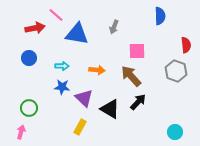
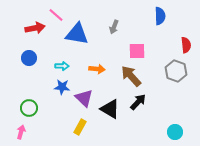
orange arrow: moved 1 px up
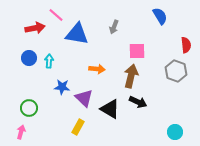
blue semicircle: rotated 30 degrees counterclockwise
cyan arrow: moved 13 px left, 5 px up; rotated 88 degrees counterclockwise
brown arrow: rotated 55 degrees clockwise
black arrow: rotated 72 degrees clockwise
yellow rectangle: moved 2 px left
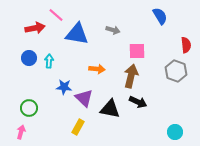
gray arrow: moved 1 px left, 3 px down; rotated 96 degrees counterclockwise
blue star: moved 2 px right
black triangle: rotated 20 degrees counterclockwise
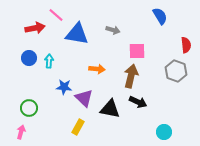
cyan circle: moved 11 px left
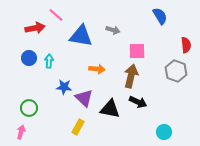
blue triangle: moved 4 px right, 2 px down
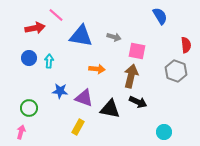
gray arrow: moved 1 px right, 7 px down
pink square: rotated 12 degrees clockwise
blue star: moved 4 px left, 4 px down
purple triangle: rotated 24 degrees counterclockwise
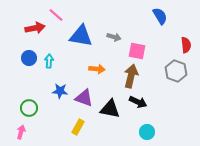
cyan circle: moved 17 px left
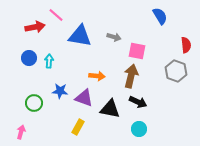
red arrow: moved 1 px up
blue triangle: moved 1 px left
orange arrow: moved 7 px down
green circle: moved 5 px right, 5 px up
cyan circle: moved 8 px left, 3 px up
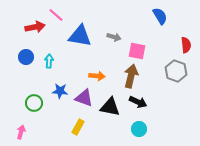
blue circle: moved 3 px left, 1 px up
black triangle: moved 2 px up
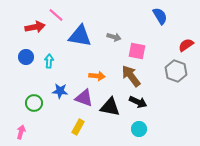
red semicircle: rotated 119 degrees counterclockwise
brown arrow: rotated 50 degrees counterclockwise
